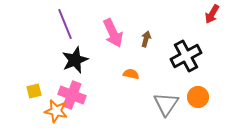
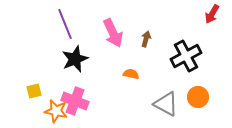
black star: moved 1 px up
pink cross: moved 3 px right, 6 px down
gray triangle: rotated 36 degrees counterclockwise
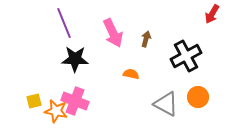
purple line: moved 1 px left, 1 px up
black star: rotated 24 degrees clockwise
yellow square: moved 10 px down
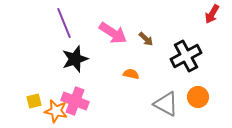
pink arrow: rotated 32 degrees counterclockwise
brown arrow: rotated 119 degrees clockwise
black star: rotated 20 degrees counterclockwise
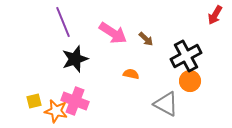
red arrow: moved 3 px right, 1 px down
purple line: moved 1 px left, 1 px up
orange circle: moved 8 px left, 16 px up
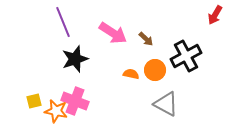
orange circle: moved 35 px left, 11 px up
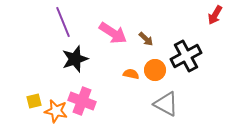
pink cross: moved 7 px right
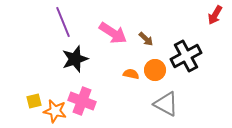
orange star: moved 1 px left
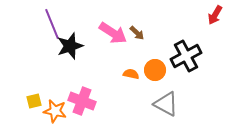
purple line: moved 11 px left, 2 px down
brown arrow: moved 9 px left, 6 px up
black star: moved 5 px left, 13 px up
